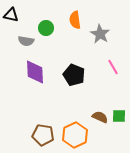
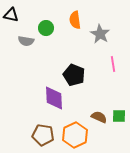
pink line: moved 3 px up; rotated 21 degrees clockwise
purple diamond: moved 19 px right, 26 px down
brown semicircle: moved 1 px left
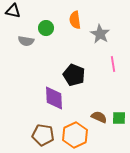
black triangle: moved 2 px right, 4 px up
green square: moved 2 px down
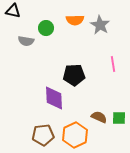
orange semicircle: rotated 84 degrees counterclockwise
gray star: moved 9 px up
black pentagon: rotated 25 degrees counterclockwise
brown pentagon: rotated 15 degrees counterclockwise
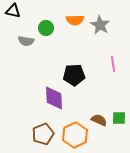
brown semicircle: moved 3 px down
brown pentagon: moved 1 px up; rotated 15 degrees counterclockwise
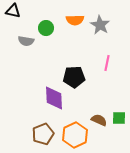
pink line: moved 6 px left, 1 px up; rotated 21 degrees clockwise
black pentagon: moved 2 px down
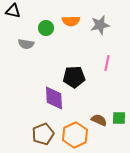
orange semicircle: moved 4 px left, 1 px down
gray star: rotated 30 degrees clockwise
gray semicircle: moved 3 px down
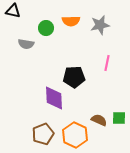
orange hexagon: rotated 10 degrees counterclockwise
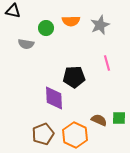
gray star: rotated 12 degrees counterclockwise
pink line: rotated 28 degrees counterclockwise
